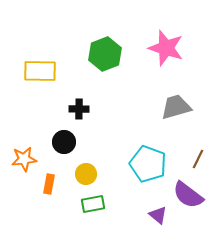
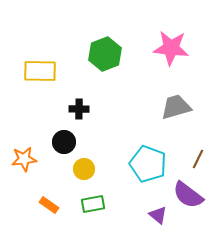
pink star: moved 5 px right; rotated 12 degrees counterclockwise
yellow circle: moved 2 px left, 5 px up
orange rectangle: moved 21 px down; rotated 66 degrees counterclockwise
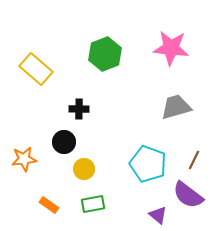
yellow rectangle: moved 4 px left, 2 px up; rotated 40 degrees clockwise
brown line: moved 4 px left, 1 px down
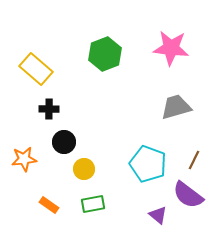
black cross: moved 30 px left
